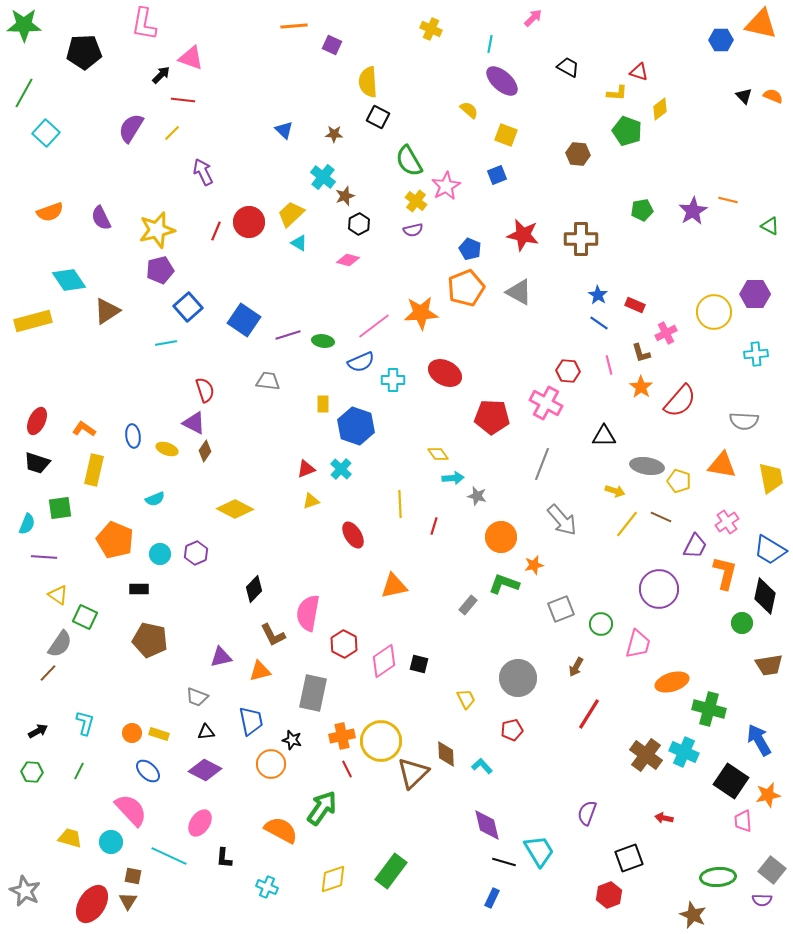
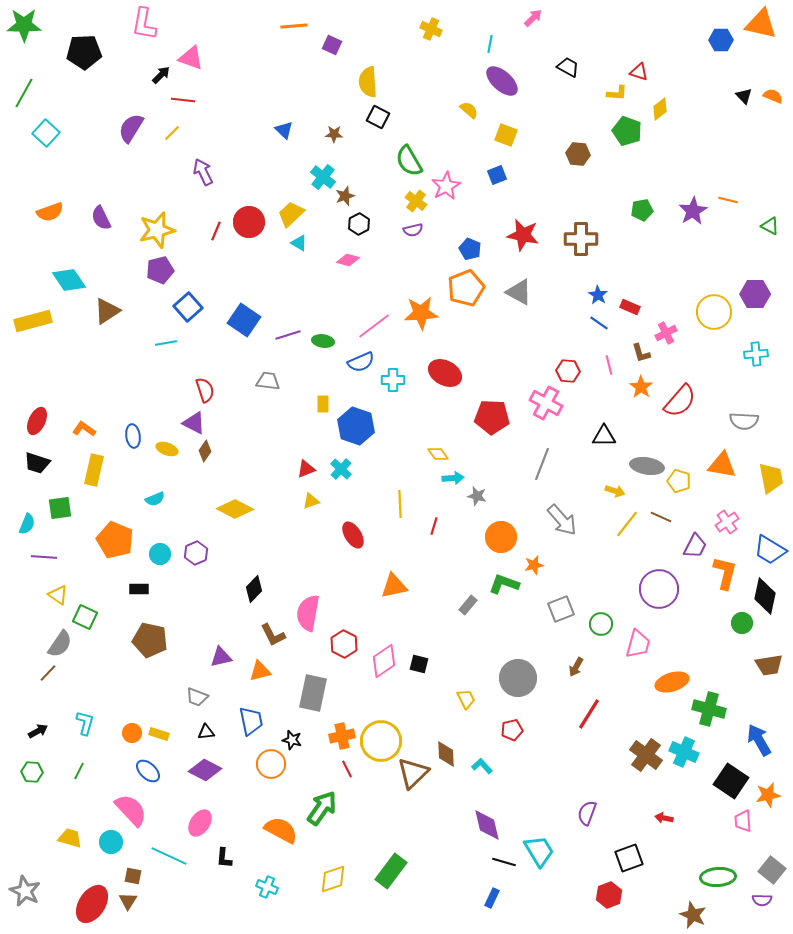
red rectangle at (635, 305): moved 5 px left, 2 px down
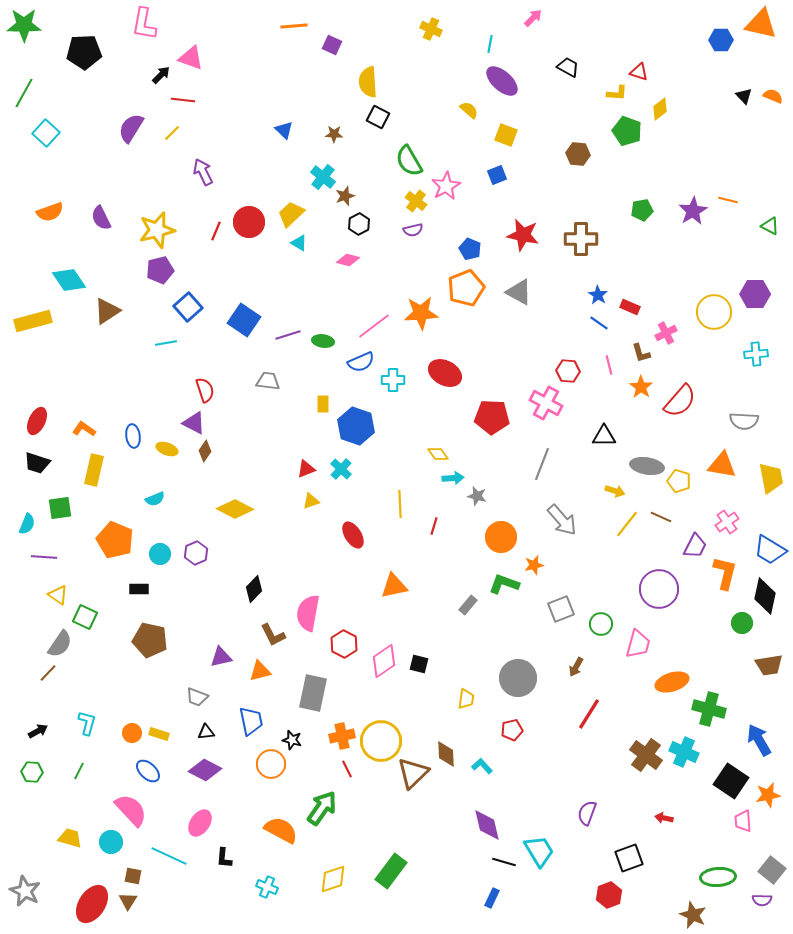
yellow trapezoid at (466, 699): rotated 35 degrees clockwise
cyan L-shape at (85, 723): moved 2 px right
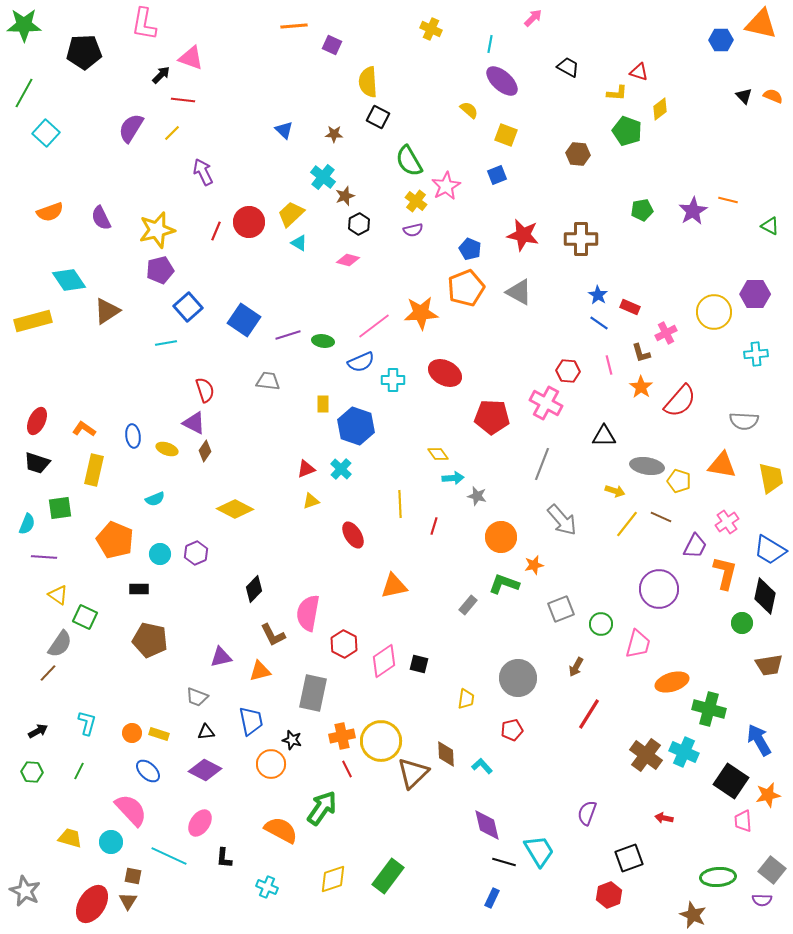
green rectangle at (391, 871): moved 3 px left, 5 px down
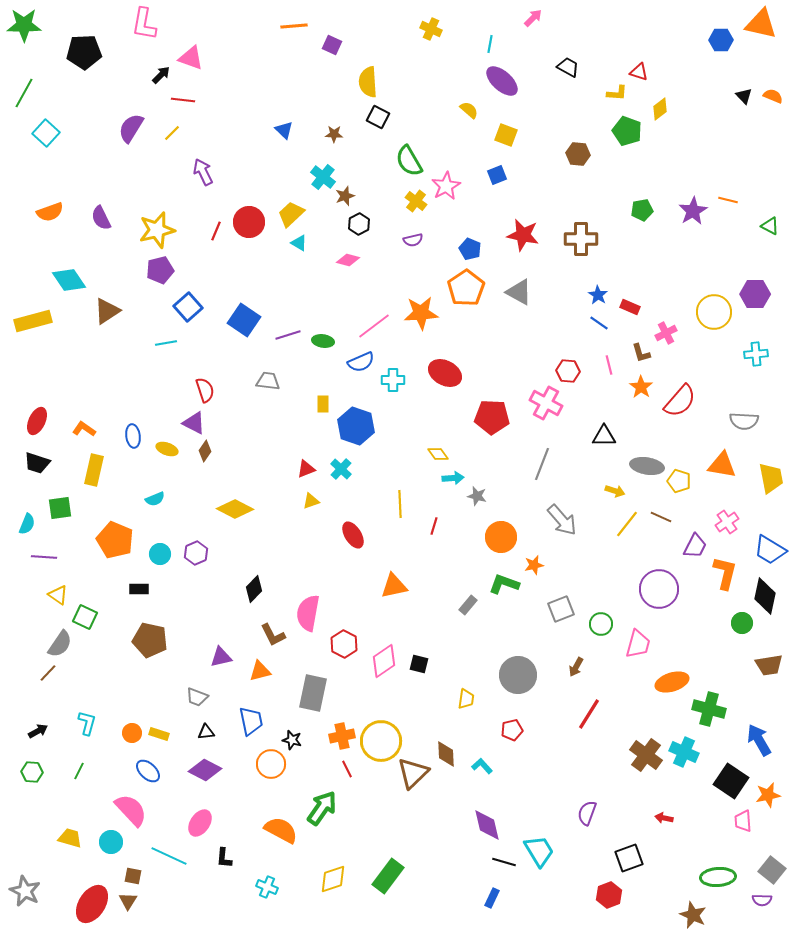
purple semicircle at (413, 230): moved 10 px down
orange pentagon at (466, 288): rotated 12 degrees counterclockwise
gray circle at (518, 678): moved 3 px up
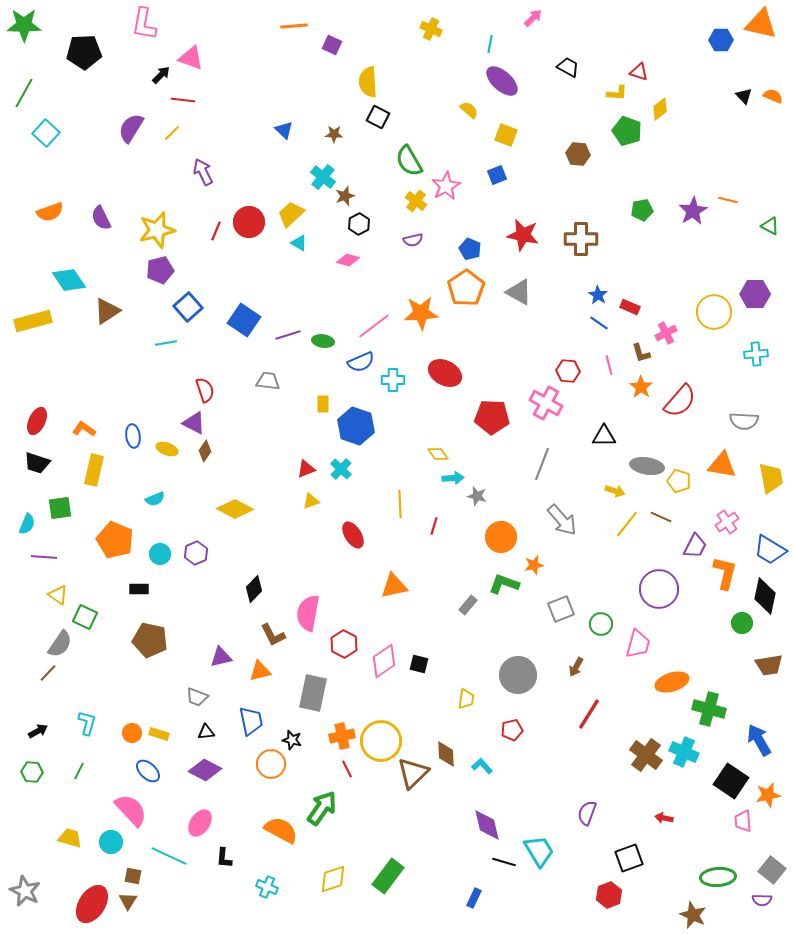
blue rectangle at (492, 898): moved 18 px left
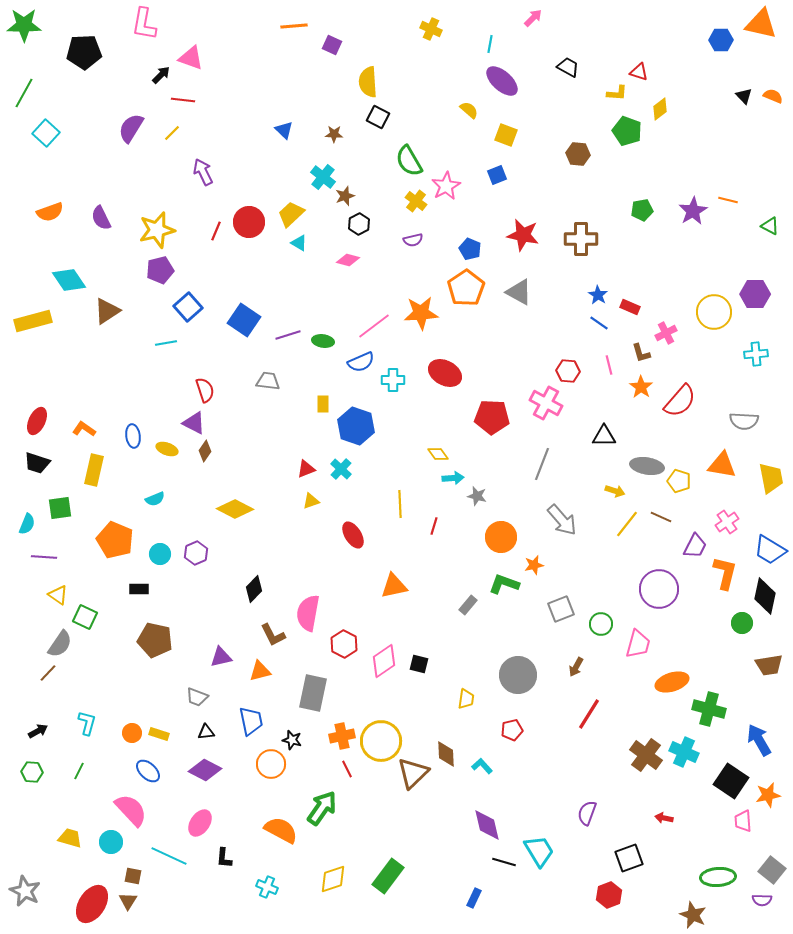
brown pentagon at (150, 640): moved 5 px right
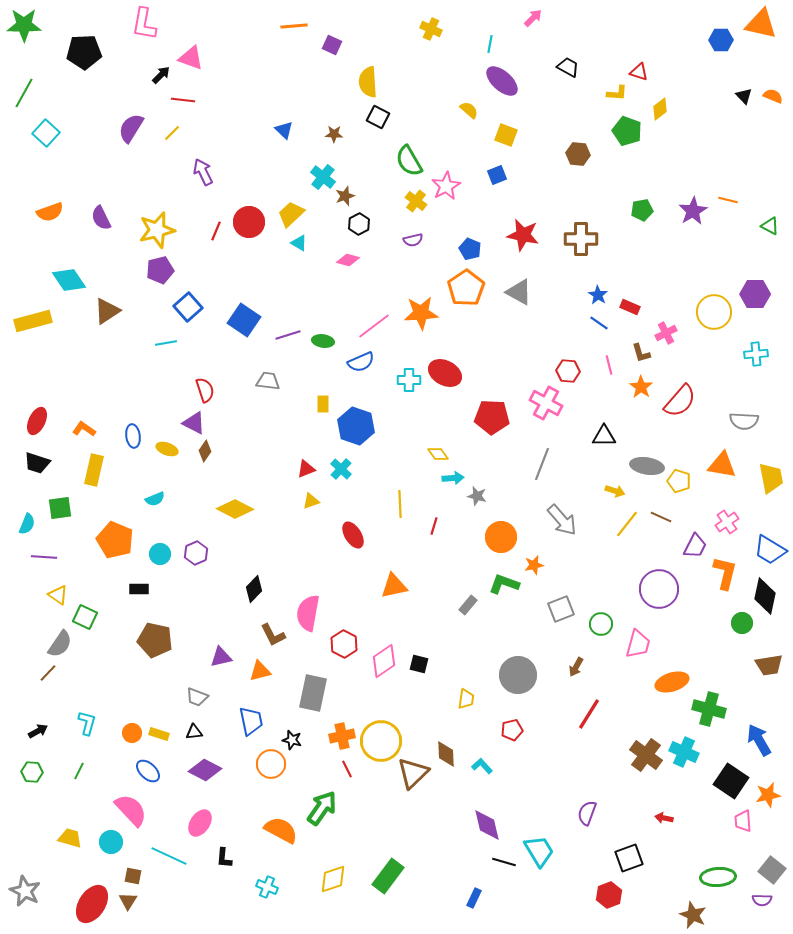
cyan cross at (393, 380): moved 16 px right
black triangle at (206, 732): moved 12 px left
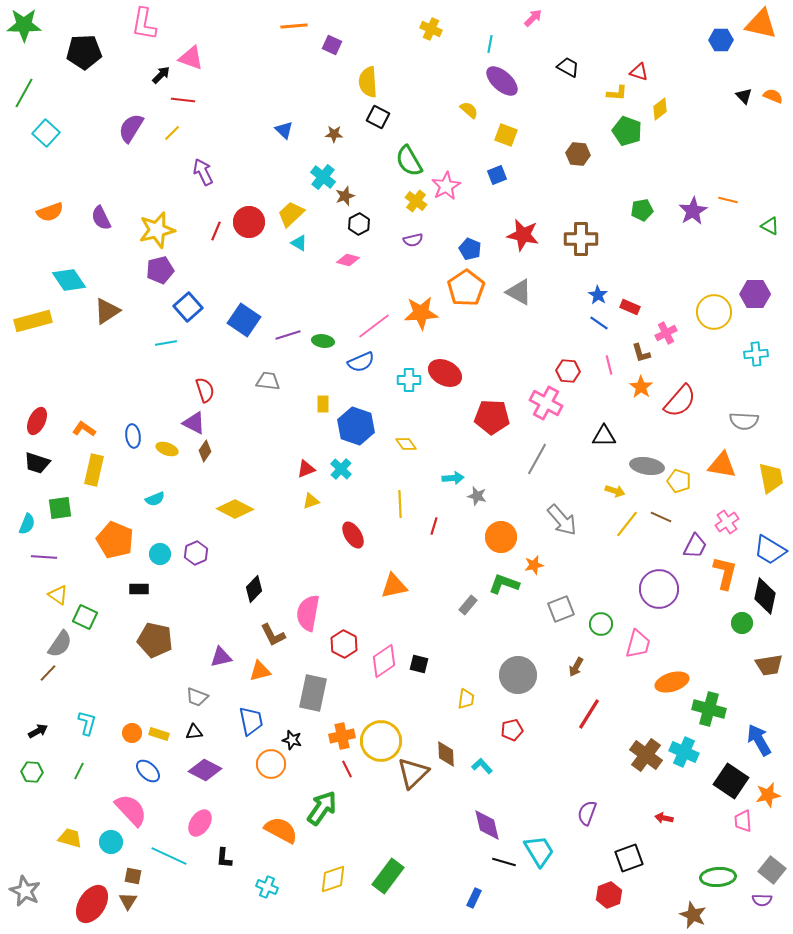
yellow diamond at (438, 454): moved 32 px left, 10 px up
gray line at (542, 464): moved 5 px left, 5 px up; rotated 8 degrees clockwise
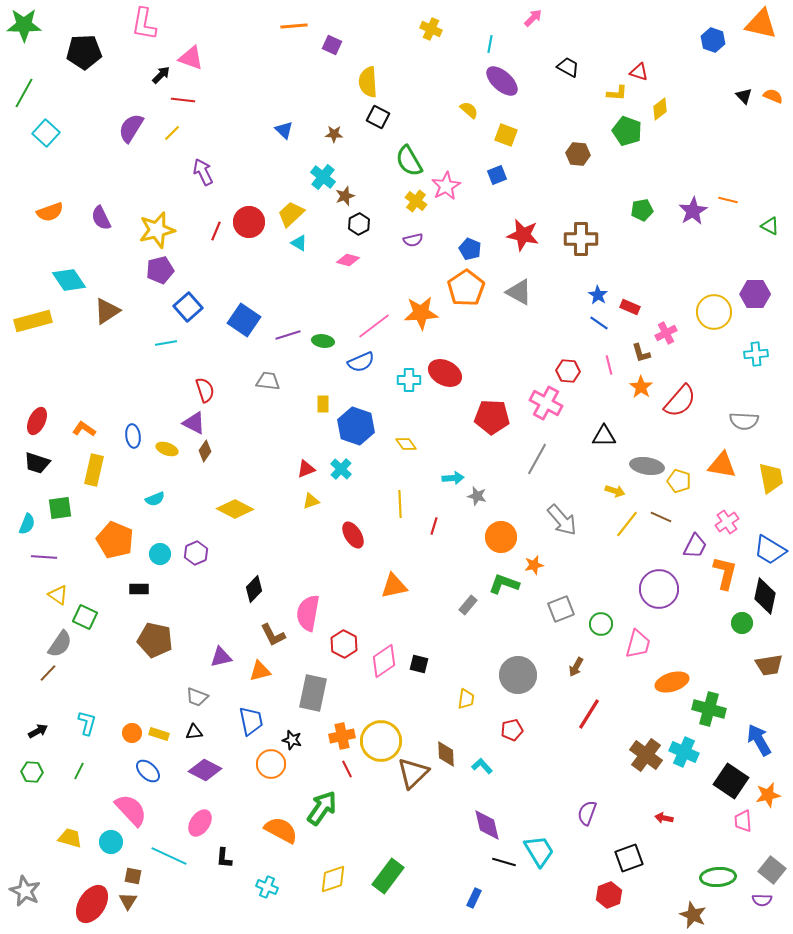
blue hexagon at (721, 40): moved 8 px left; rotated 20 degrees clockwise
